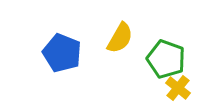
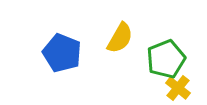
green pentagon: rotated 30 degrees clockwise
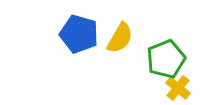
blue pentagon: moved 17 px right, 19 px up; rotated 6 degrees counterclockwise
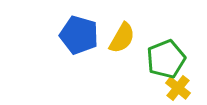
blue pentagon: moved 1 px down
yellow semicircle: moved 2 px right
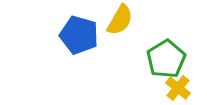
yellow semicircle: moved 2 px left, 18 px up
green pentagon: rotated 9 degrees counterclockwise
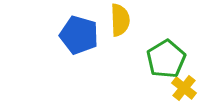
yellow semicircle: rotated 32 degrees counterclockwise
yellow cross: moved 6 px right
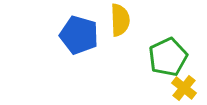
green pentagon: moved 2 px right, 2 px up; rotated 6 degrees clockwise
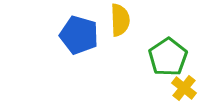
green pentagon: rotated 9 degrees counterclockwise
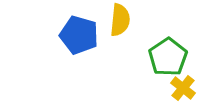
yellow semicircle: rotated 8 degrees clockwise
yellow cross: moved 1 px left
